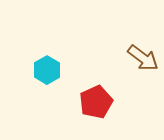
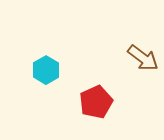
cyan hexagon: moved 1 px left
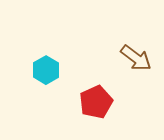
brown arrow: moved 7 px left
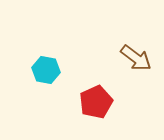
cyan hexagon: rotated 20 degrees counterclockwise
